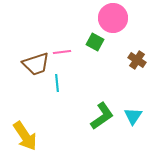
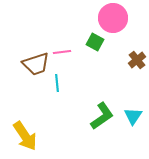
brown cross: rotated 18 degrees clockwise
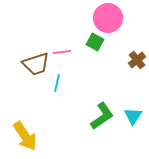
pink circle: moved 5 px left
cyan line: rotated 18 degrees clockwise
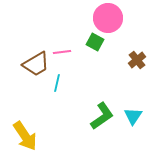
brown trapezoid: rotated 12 degrees counterclockwise
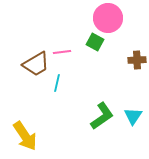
brown cross: rotated 36 degrees clockwise
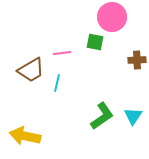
pink circle: moved 4 px right, 1 px up
green square: rotated 18 degrees counterclockwise
pink line: moved 1 px down
brown trapezoid: moved 5 px left, 6 px down
yellow arrow: rotated 136 degrees clockwise
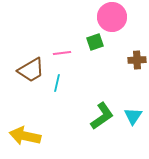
green square: rotated 30 degrees counterclockwise
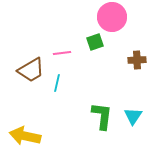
green L-shape: rotated 48 degrees counterclockwise
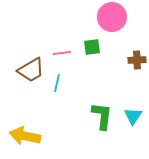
green square: moved 3 px left, 5 px down; rotated 12 degrees clockwise
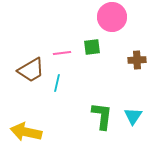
yellow arrow: moved 1 px right, 4 px up
